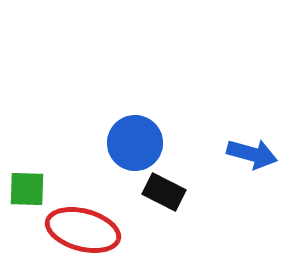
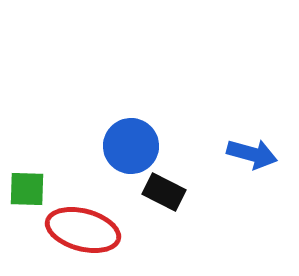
blue circle: moved 4 px left, 3 px down
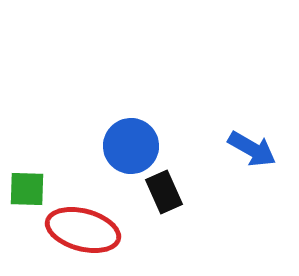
blue arrow: moved 5 px up; rotated 15 degrees clockwise
black rectangle: rotated 39 degrees clockwise
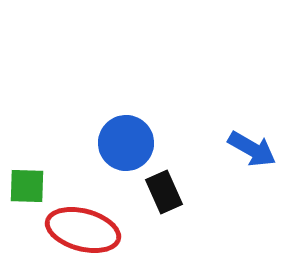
blue circle: moved 5 px left, 3 px up
green square: moved 3 px up
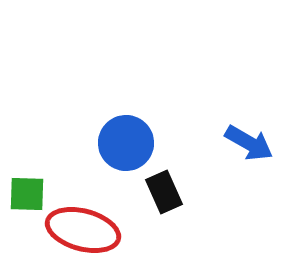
blue arrow: moved 3 px left, 6 px up
green square: moved 8 px down
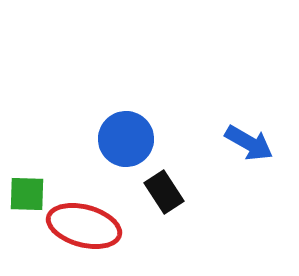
blue circle: moved 4 px up
black rectangle: rotated 9 degrees counterclockwise
red ellipse: moved 1 px right, 4 px up
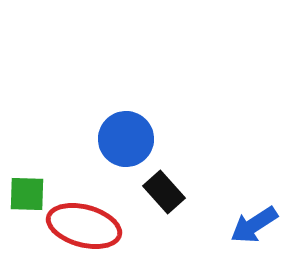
blue arrow: moved 5 px right, 82 px down; rotated 117 degrees clockwise
black rectangle: rotated 9 degrees counterclockwise
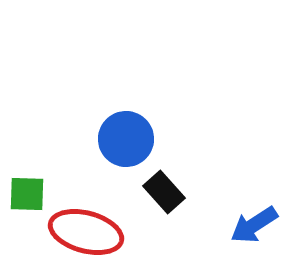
red ellipse: moved 2 px right, 6 px down
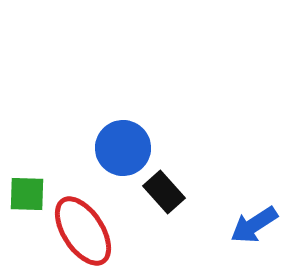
blue circle: moved 3 px left, 9 px down
red ellipse: moved 3 px left, 1 px up; rotated 42 degrees clockwise
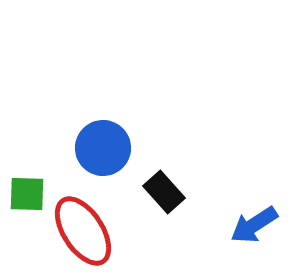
blue circle: moved 20 px left
